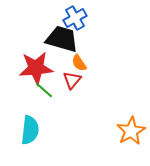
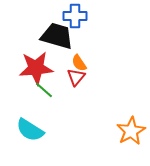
blue cross: moved 2 px up; rotated 30 degrees clockwise
black trapezoid: moved 5 px left, 3 px up
red triangle: moved 4 px right, 3 px up
cyan semicircle: rotated 116 degrees clockwise
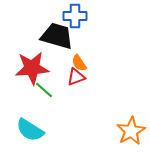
red star: moved 4 px left
red triangle: rotated 30 degrees clockwise
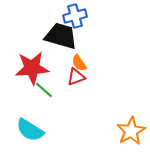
blue cross: rotated 15 degrees counterclockwise
black trapezoid: moved 4 px right
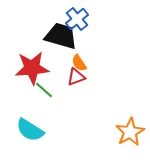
blue cross: moved 2 px right, 3 px down; rotated 25 degrees counterclockwise
orange star: moved 1 px left, 1 px down
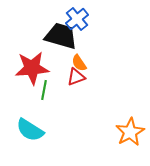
green line: rotated 60 degrees clockwise
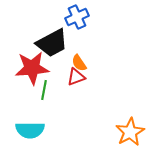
blue cross: moved 2 px up; rotated 15 degrees clockwise
black trapezoid: moved 9 px left, 7 px down; rotated 136 degrees clockwise
cyan semicircle: rotated 32 degrees counterclockwise
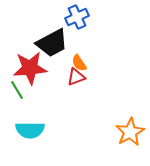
red star: moved 2 px left
green line: moved 27 px left; rotated 42 degrees counterclockwise
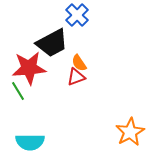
blue cross: moved 2 px up; rotated 20 degrees counterclockwise
red star: moved 1 px left
green line: moved 1 px right, 1 px down
cyan semicircle: moved 12 px down
